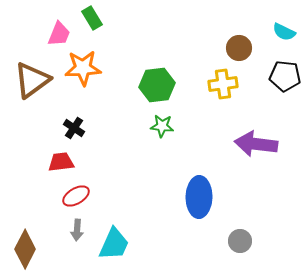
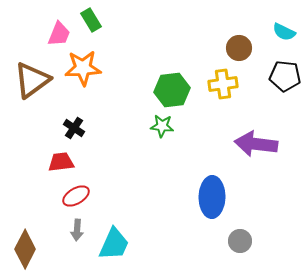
green rectangle: moved 1 px left, 2 px down
green hexagon: moved 15 px right, 5 px down
blue ellipse: moved 13 px right
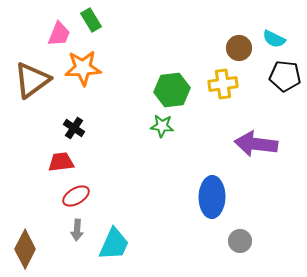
cyan semicircle: moved 10 px left, 7 px down
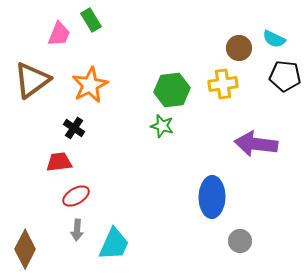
orange star: moved 7 px right, 17 px down; rotated 24 degrees counterclockwise
green star: rotated 10 degrees clockwise
red trapezoid: moved 2 px left
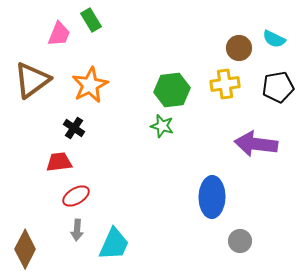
black pentagon: moved 7 px left, 11 px down; rotated 16 degrees counterclockwise
yellow cross: moved 2 px right
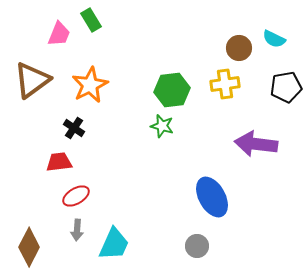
black pentagon: moved 8 px right
blue ellipse: rotated 30 degrees counterclockwise
gray circle: moved 43 px left, 5 px down
brown diamond: moved 4 px right, 2 px up
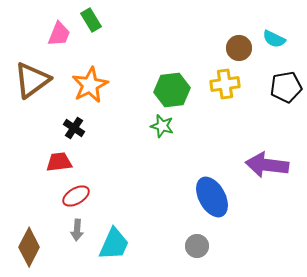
purple arrow: moved 11 px right, 21 px down
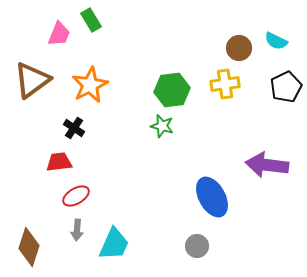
cyan semicircle: moved 2 px right, 2 px down
black pentagon: rotated 16 degrees counterclockwise
brown diamond: rotated 9 degrees counterclockwise
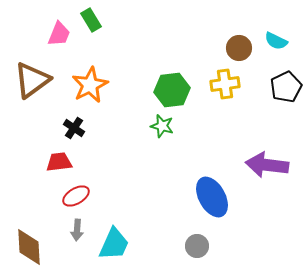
brown diamond: rotated 21 degrees counterclockwise
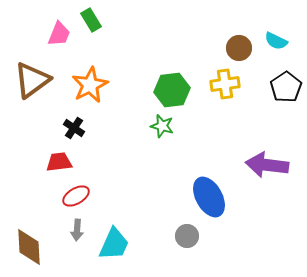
black pentagon: rotated 8 degrees counterclockwise
blue ellipse: moved 3 px left
gray circle: moved 10 px left, 10 px up
